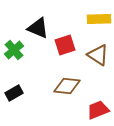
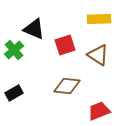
black triangle: moved 4 px left, 1 px down
red trapezoid: moved 1 px right, 1 px down
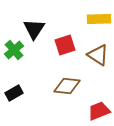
black triangle: rotated 40 degrees clockwise
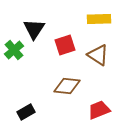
black rectangle: moved 12 px right, 19 px down
red trapezoid: moved 1 px up
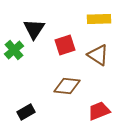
red trapezoid: moved 1 px down
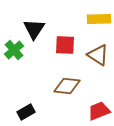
red square: rotated 20 degrees clockwise
